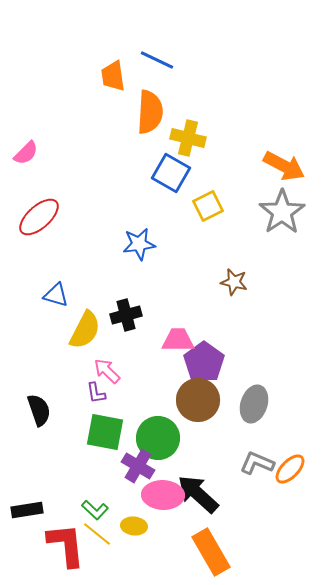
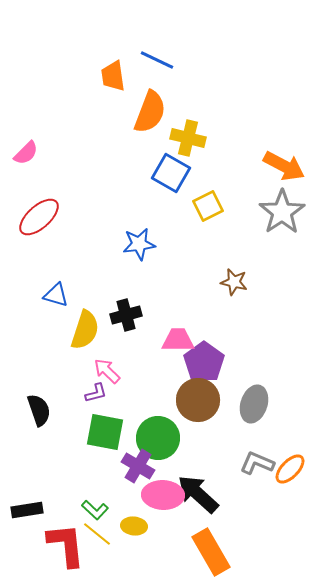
orange semicircle: rotated 18 degrees clockwise
yellow semicircle: rotated 9 degrees counterclockwise
purple L-shape: rotated 95 degrees counterclockwise
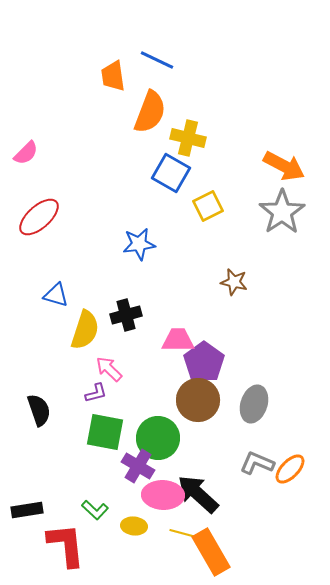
pink arrow: moved 2 px right, 2 px up
yellow line: moved 88 px right; rotated 24 degrees counterclockwise
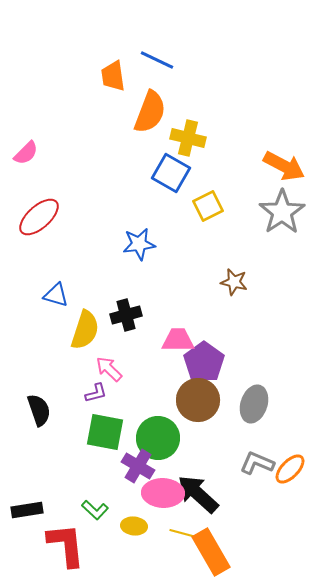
pink ellipse: moved 2 px up
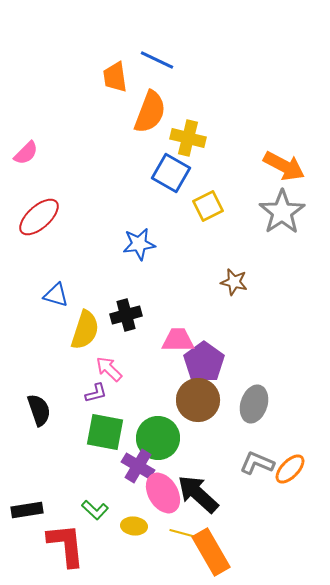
orange trapezoid: moved 2 px right, 1 px down
pink ellipse: rotated 57 degrees clockwise
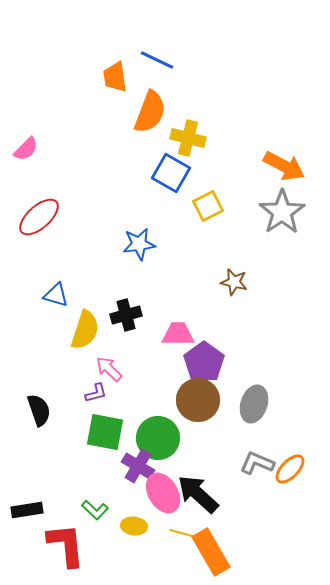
pink semicircle: moved 4 px up
pink trapezoid: moved 6 px up
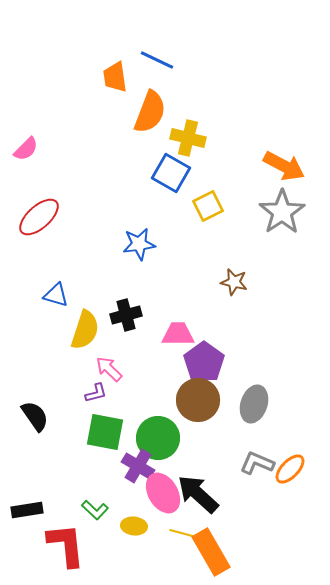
black semicircle: moved 4 px left, 6 px down; rotated 16 degrees counterclockwise
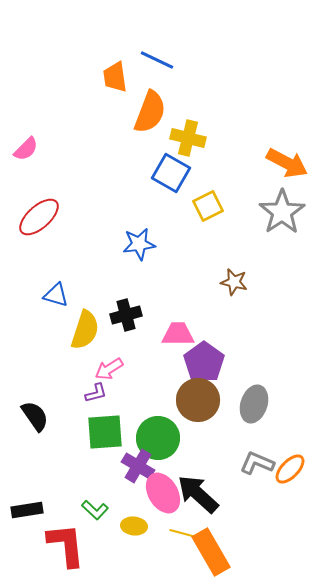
orange arrow: moved 3 px right, 3 px up
pink arrow: rotated 76 degrees counterclockwise
green square: rotated 15 degrees counterclockwise
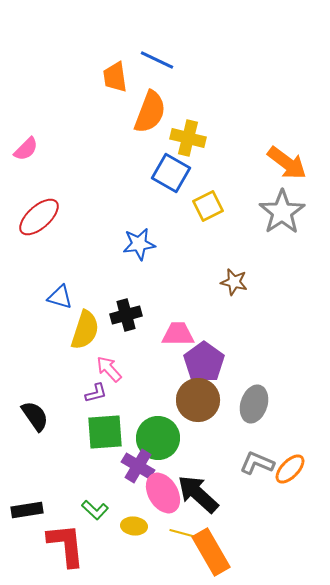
orange arrow: rotated 9 degrees clockwise
blue triangle: moved 4 px right, 2 px down
pink arrow: rotated 80 degrees clockwise
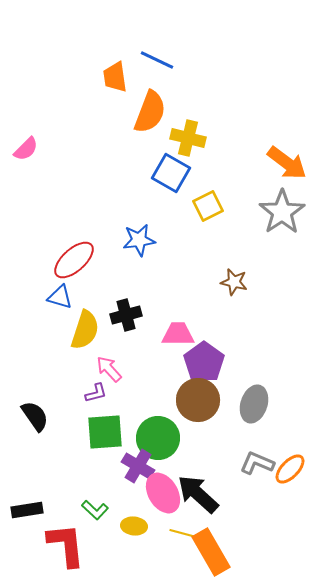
red ellipse: moved 35 px right, 43 px down
blue star: moved 4 px up
